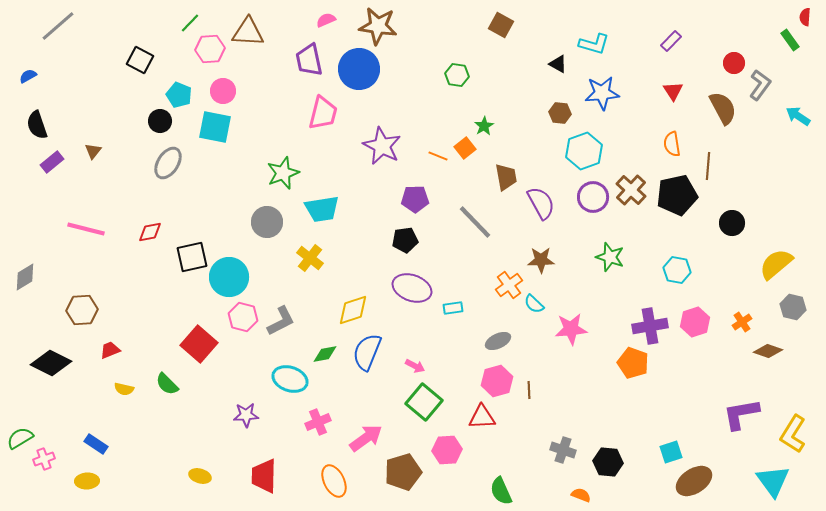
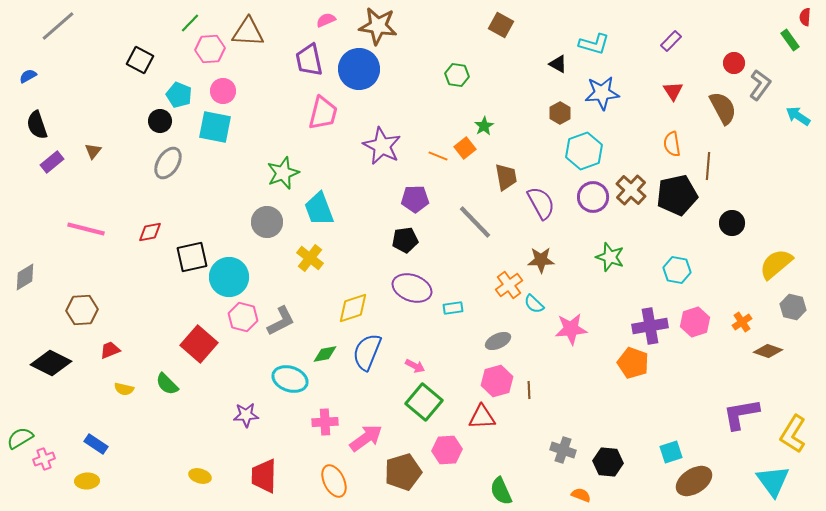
brown hexagon at (560, 113): rotated 25 degrees clockwise
cyan trapezoid at (322, 209): moved 3 px left; rotated 78 degrees clockwise
yellow diamond at (353, 310): moved 2 px up
pink cross at (318, 422): moved 7 px right; rotated 20 degrees clockwise
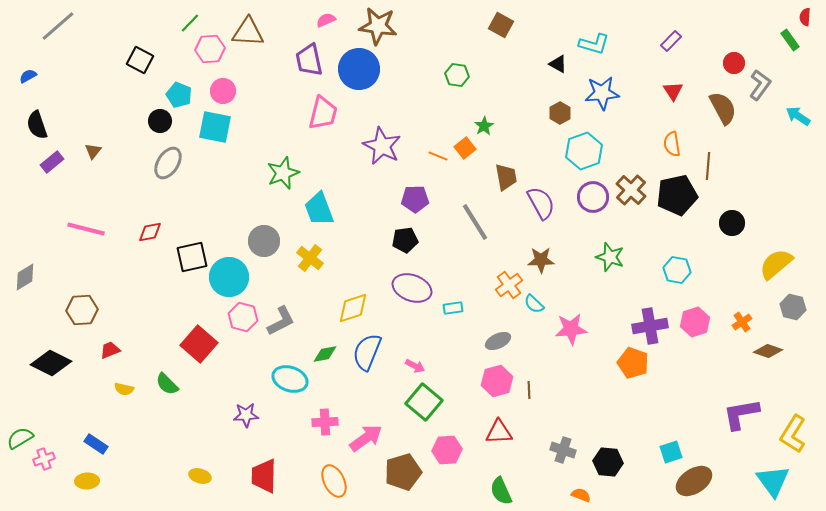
gray circle at (267, 222): moved 3 px left, 19 px down
gray line at (475, 222): rotated 12 degrees clockwise
red triangle at (482, 417): moved 17 px right, 15 px down
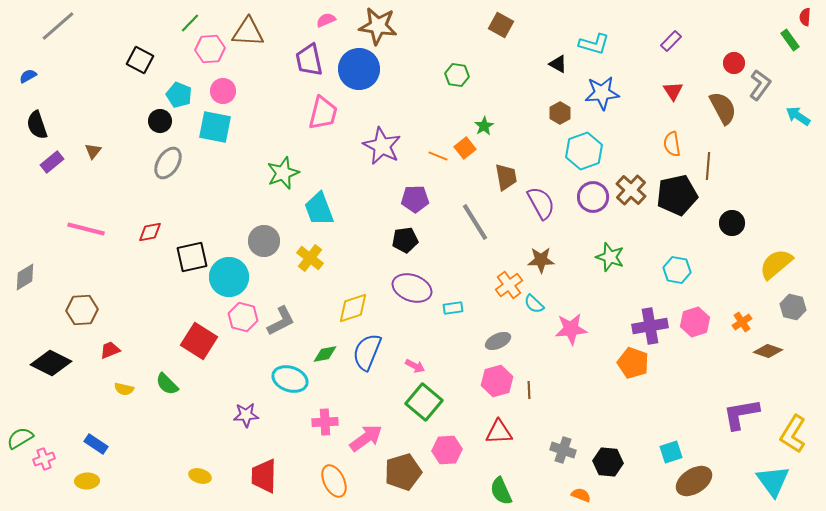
red square at (199, 344): moved 3 px up; rotated 9 degrees counterclockwise
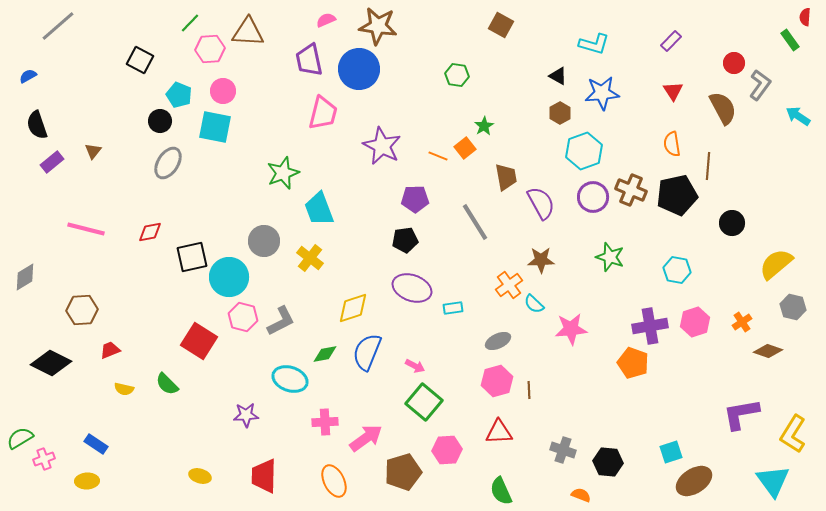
black triangle at (558, 64): moved 12 px down
brown cross at (631, 190): rotated 20 degrees counterclockwise
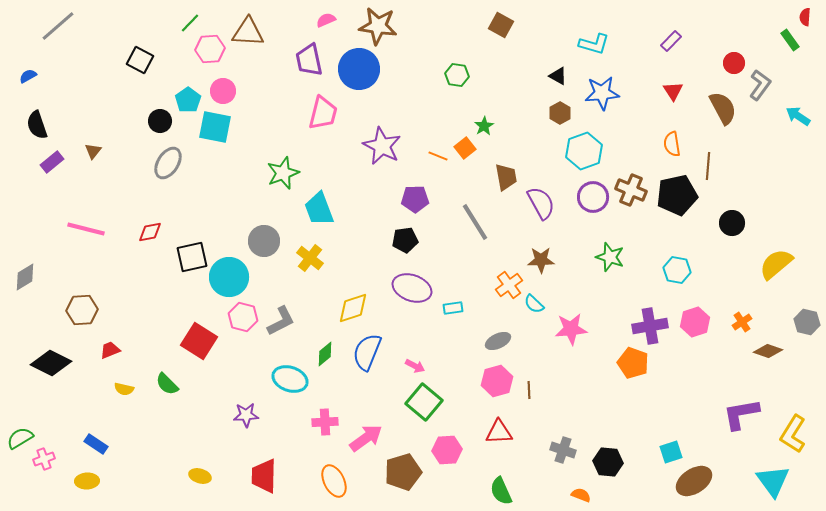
cyan pentagon at (179, 95): moved 9 px right, 5 px down; rotated 15 degrees clockwise
gray hexagon at (793, 307): moved 14 px right, 15 px down
green diamond at (325, 354): rotated 30 degrees counterclockwise
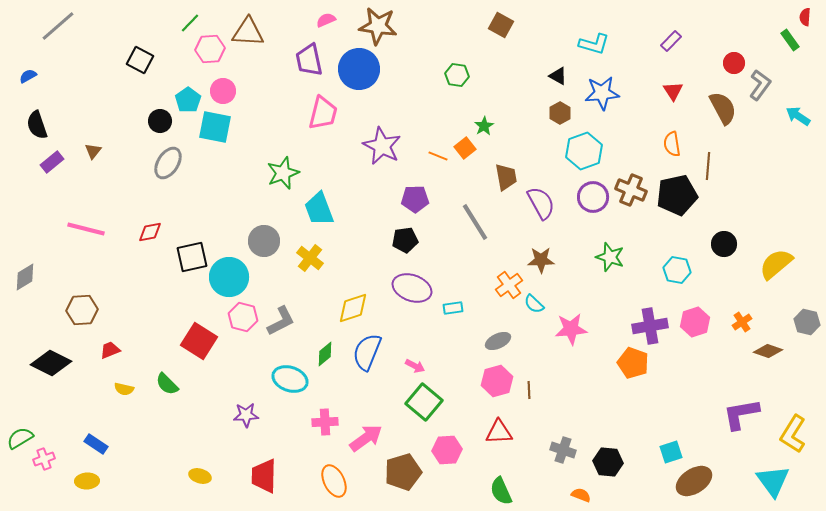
black circle at (732, 223): moved 8 px left, 21 px down
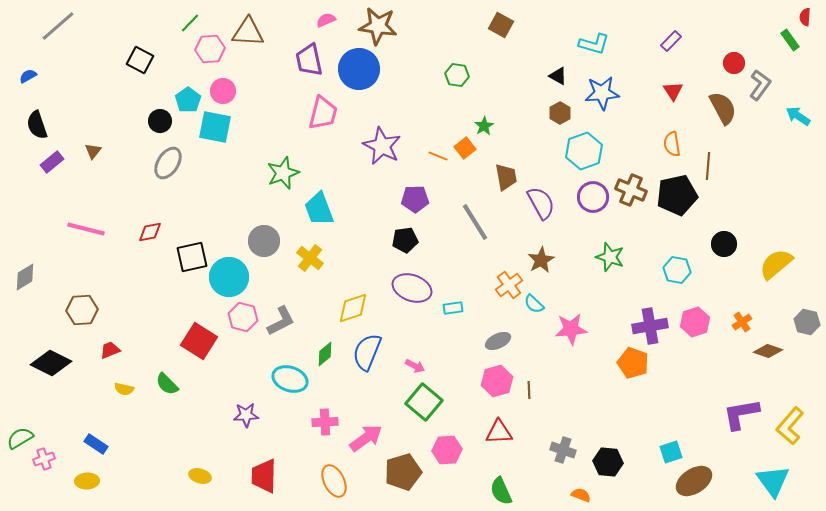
brown star at (541, 260): rotated 28 degrees counterclockwise
yellow L-shape at (793, 434): moved 3 px left, 8 px up; rotated 9 degrees clockwise
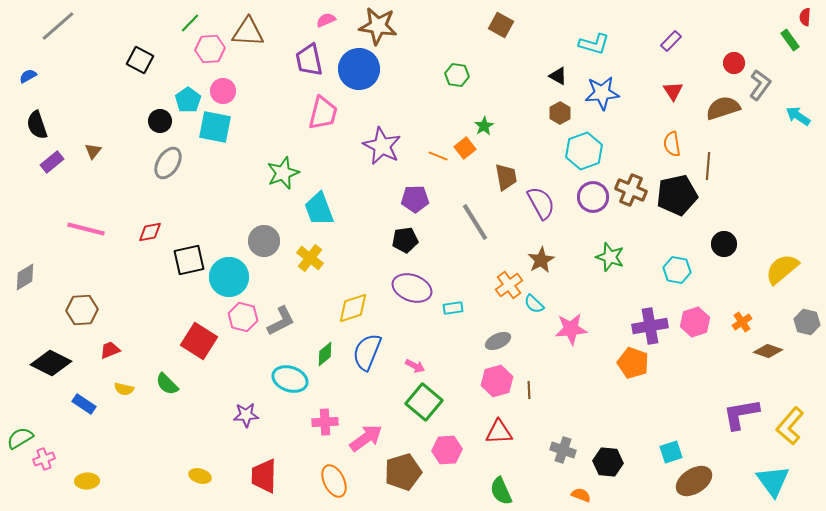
brown semicircle at (723, 108): rotated 80 degrees counterclockwise
black square at (192, 257): moved 3 px left, 3 px down
yellow semicircle at (776, 264): moved 6 px right, 5 px down
blue rectangle at (96, 444): moved 12 px left, 40 px up
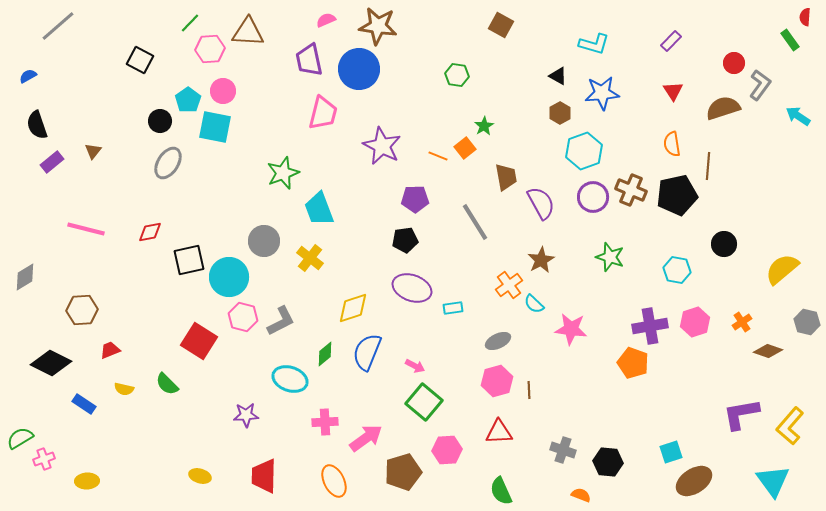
pink star at (571, 329): rotated 12 degrees clockwise
